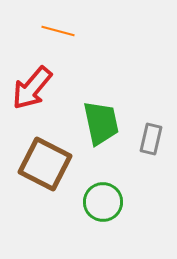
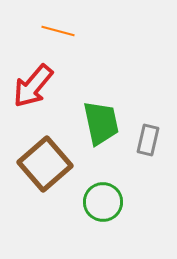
red arrow: moved 1 px right, 2 px up
gray rectangle: moved 3 px left, 1 px down
brown square: rotated 22 degrees clockwise
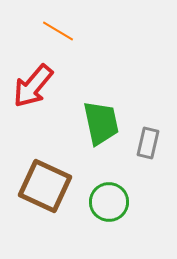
orange line: rotated 16 degrees clockwise
gray rectangle: moved 3 px down
brown square: moved 22 px down; rotated 24 degrees counterclockwise
green circle: moved 6 px right
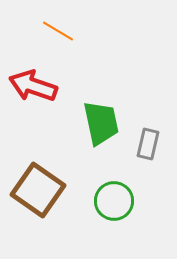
red arrow: rotated 69 degrees clockwise
gray rectangle: moved 1 px down
brown square: moved 7 px left, 4 px down; rotated 10 degrees clockwise
green circle: moved 5 px right, 1 px up
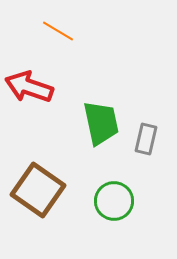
red arrow: moved 4 px left, 1 px down
gray rectangle: moved 2 px left, 5 px up
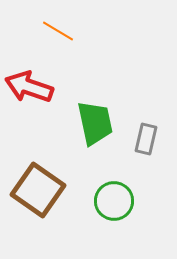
green trapezoid: moved 6 px left
